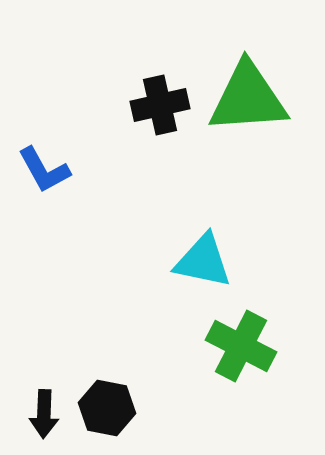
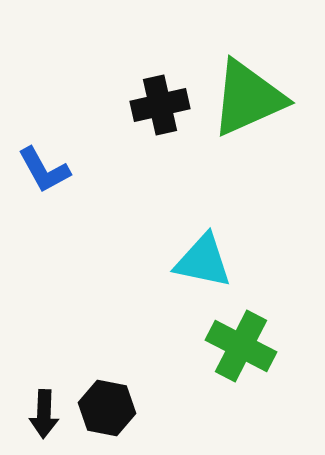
green triangle: rotated 20 degrees counterclockwise
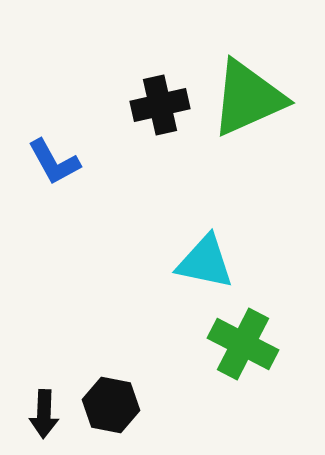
blue L-shape: moved 10 px right, 8 px up
cyan triangle: moved 2 px right, 1 px down
green cross: moved 2 px right, 2 px up
black hexagon: moved 4 px right, 3 px up
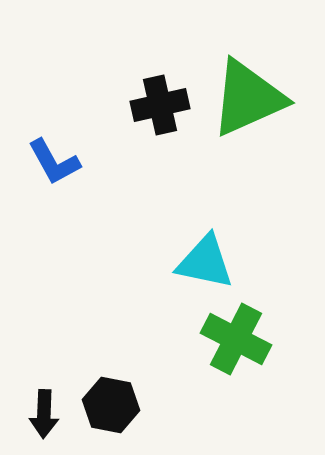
green cross: moved 7 px left, 5 px up
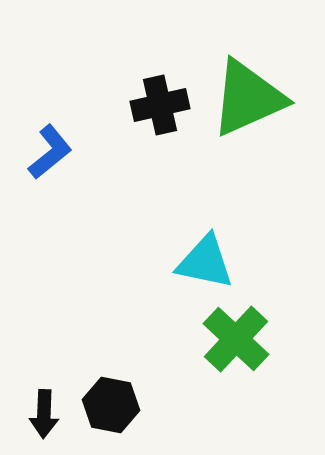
blue L-shape: moved 4 px left, 10 px up; rotated 100 degrees counterclockwise
green cross: rotated 16 degrees clockwise
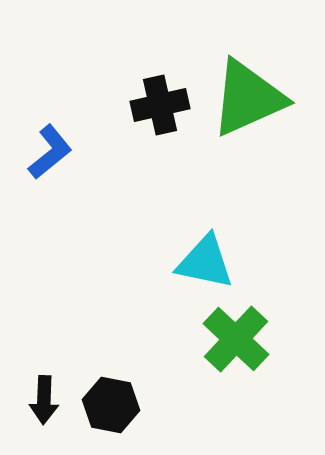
black arrow: moved 14 px up
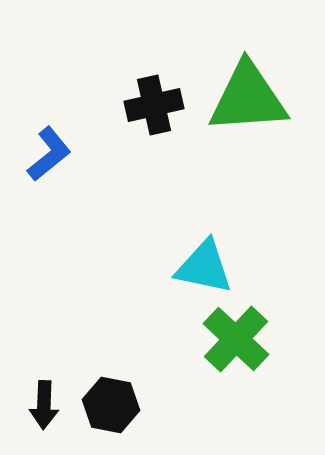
green triangle: rotated 20 degrees clockwise
black cross: moved 6 px left
blue L-shape: moved 1 px left, 2 px down
cyan triangle: moved 1 px left, 5 px down
black arrow: moved 5 px down
